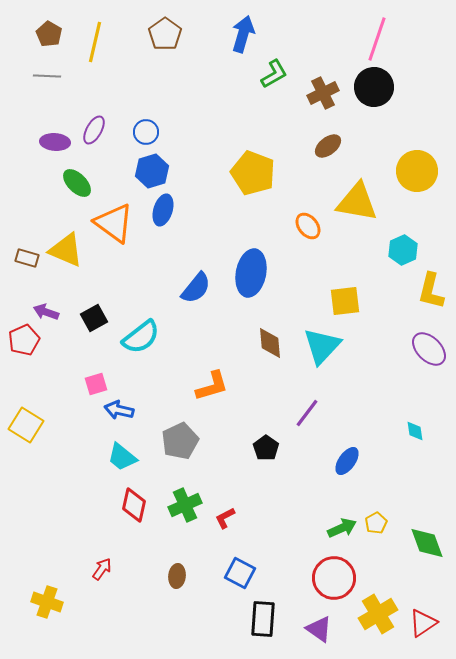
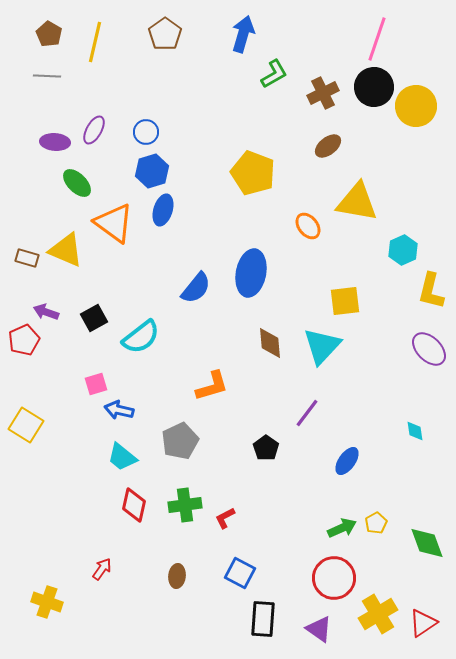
yellow circle at (417, 171): moved 1 px left, 65 px up
green cross at (185, 505): rotated 16 degrees clockwise
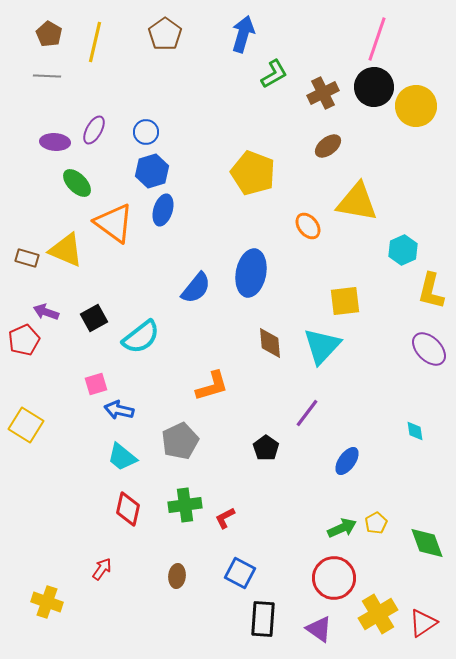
red diamond at (134, 505): moved 6 px left, 4 px down
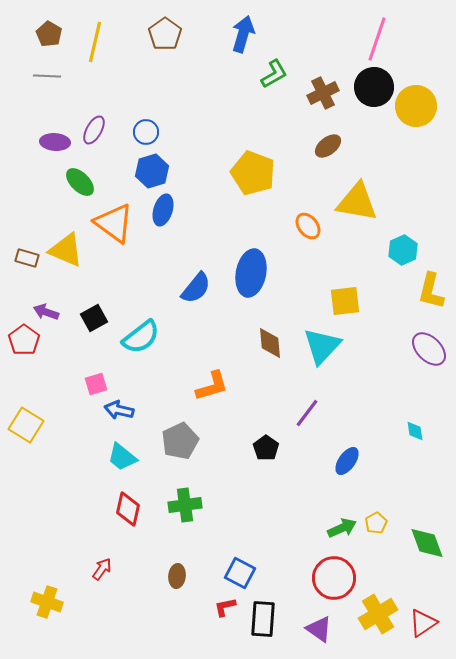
green ellipse at (77, 183): moved 3 px right, 1 px up
red pentagon at (24, 340): rotated 12 degrees counterclockwise
red L-shape at (225, 518): moved 89 px down; rotated 15 degrees clockwise
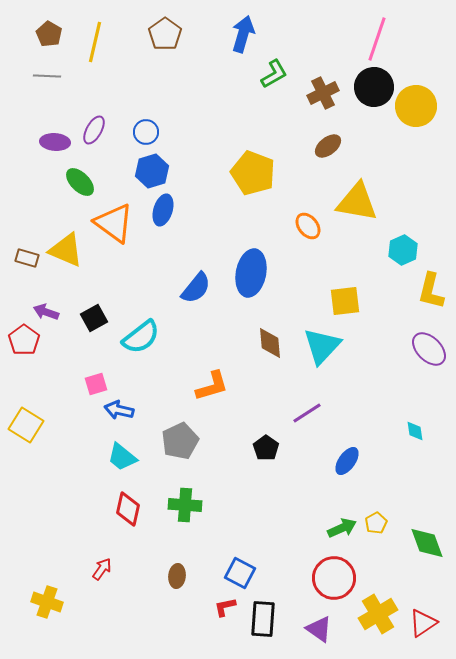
purple line at (307, 413): rotated 20 degrees clockwise
green cross at (185, 505): rotated 12 degrees clockwise
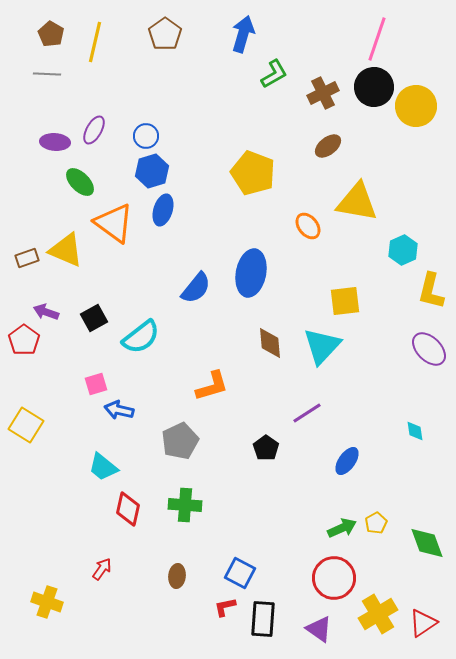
brown pentagon at (49, 34): moved 2 px right
gray line at (47, 76): moved 2 px up
blue circle at (146, 132): moved 4 px down
brown rectangle at (27, 258): rotated 35 degrees counterclockwise
cyan trapezoid at (122, 457): moved 19 px left, 10 px down
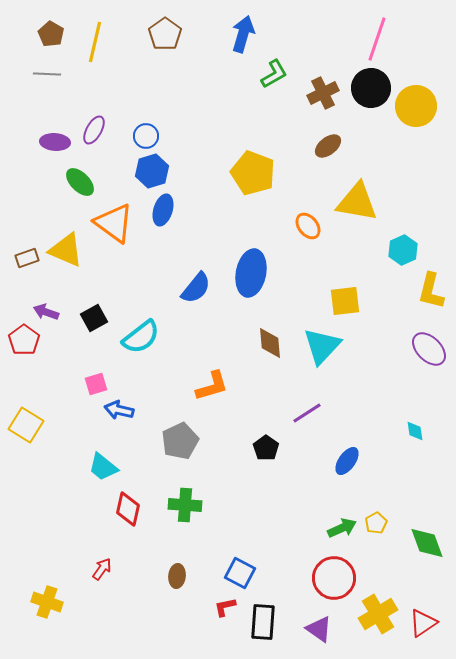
black circle at (374, 87): moved 3 px left, 1 px down
black rectangle at (263, 619): moved 3 px down
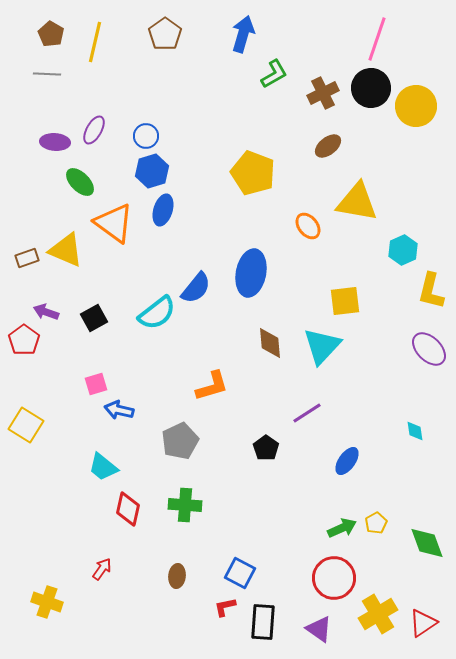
cyan semicircle at (141, 337): moved 16 px right, 24 px up
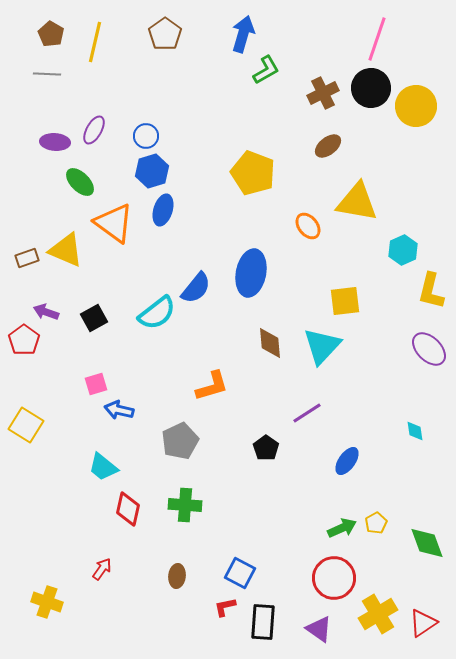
green L-shape at (274, 74): moved 8 px left, 4 px up
